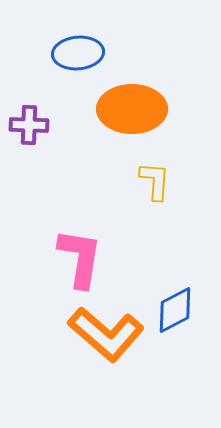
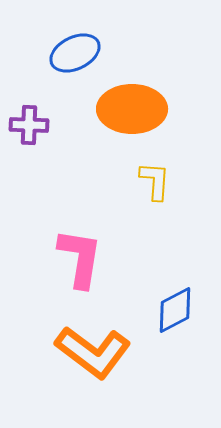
blue ellipse: moved 3 px left; rotated 21 degrees counterclockwise
orange L-shape: moved 13 px left, 18 px down; rotated 4 degrees counterclockwise
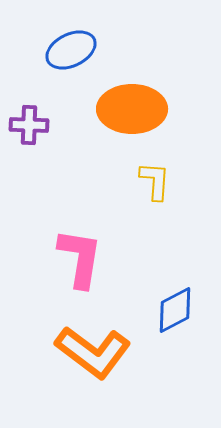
blue ellipse: moved 4 px left, 3 px up
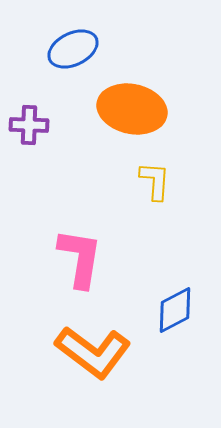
blue ellipse: moved 2 px right, 1 px up
orange ellipse: rotated 12 degrees clockwise
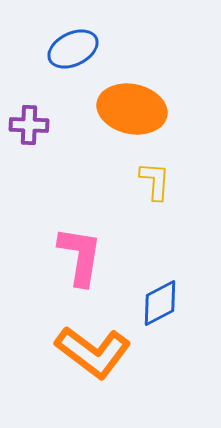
pink L-shape: moved 2 px up
blue diamond: moved 15 px left, 7 px up
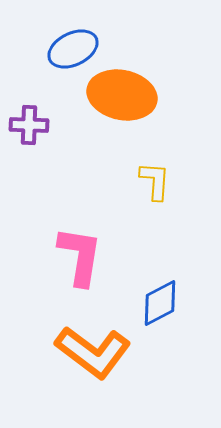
orange ellipse: moved 10 px left, 14 px up
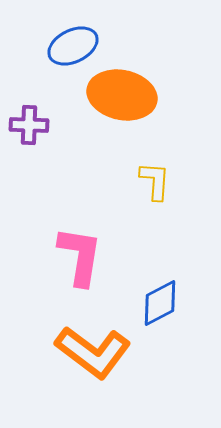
blue ellipse: moved 3 px up
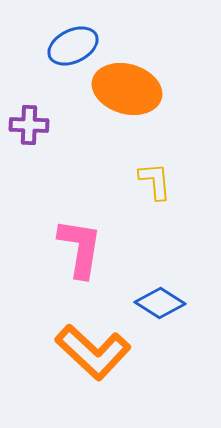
orange ellipse: moved 5 px right, 6 px up; rotated 4 degrees clockwise
yellow L-shape: rotated 9 degrees counterclockwise
pink L-shape: moved 8 px up
blue diamond: rotated 60 degrees clockwise
orange L-shape: rotated 6 degrees clockwise
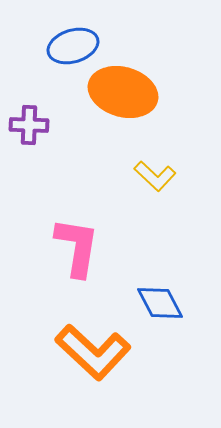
blue ellipse: rotated 9 degrees clockwise
orange ellipse: moved 4 px left, 3 px down
yellow L-shape: moved 5 px up; rotated 138 degrees clockwise
pink L-shape: moved 3 px left, 1 px up
blue diamond: rotated 30 degrees clockwise
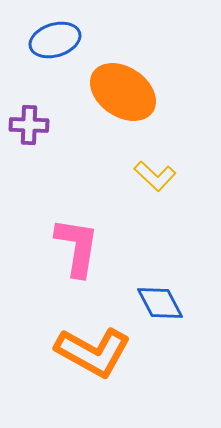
blue ellipse: moved 18 px left, 6 px up
orange ellipse: rotated 18 degrees clockwise
orange L-shape: rotated 14 degrees counterclockwise
